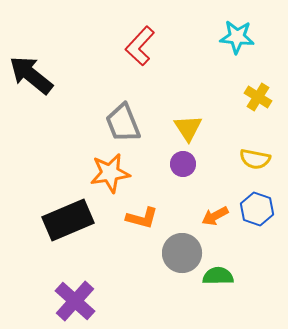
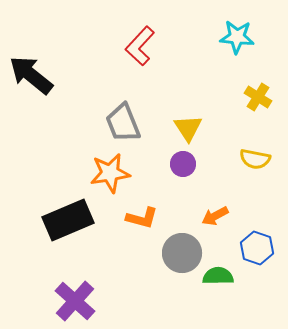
blue hexagon: moved 39 px down
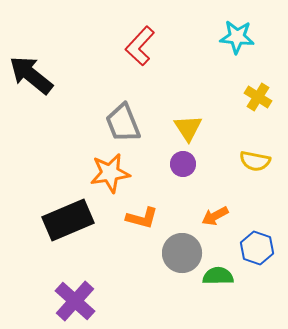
yellow semicircle: moved 2 px down
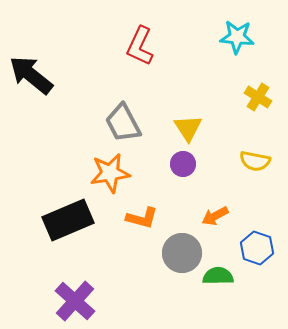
red L-shape: rotated 18 degrees counterclockwise
gray trapezoid: rotated 6 degrees counterclockwise
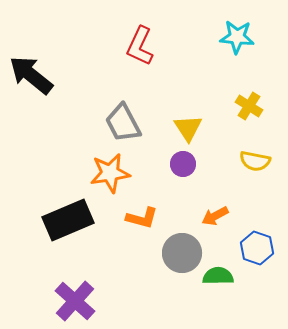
yellow cross: moved 9 px left, 9 px down
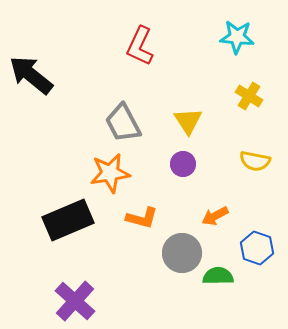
yellow cross: moved 10 px up
yellow triangle: moved 7 px up
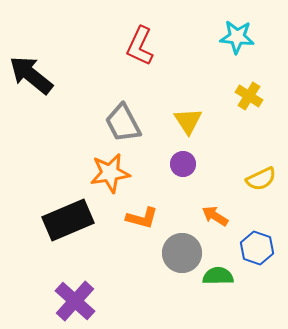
yellow semicircle: moved 6 px right, 18 px down; rotated 36 degrees counterclockwise
orange arrow: rotated 60 degrees clockwise
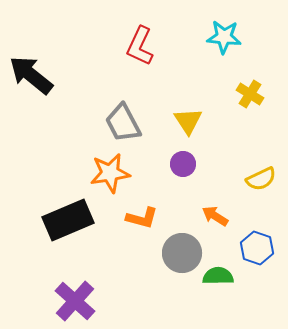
cyan star: moved 13 px left
yellow cross: moved 1 px right, 2 px up
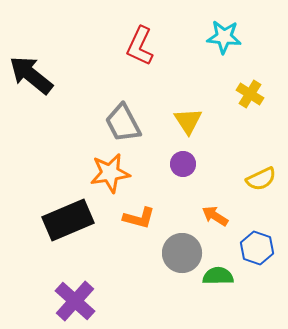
orange L-shape: moved 3 px left
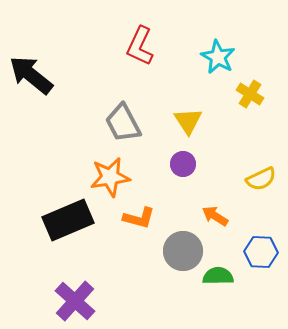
cyan star: moved 6 px left, 20 px down; rotated 24 degrees clockwise
orange star: moved 4 px down
blue hexagon: moved 4 px right, 4 px down; rotated 16 degrees counterclockwise
gray circle: moved 1 px right, 2 px up
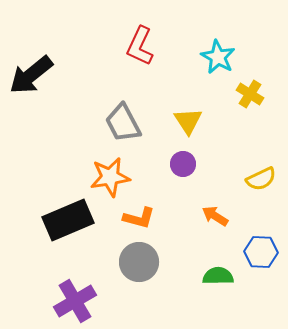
black arrow: rotated 78 degrees counterclockwise
gray circle: moved 44 px left, 11 px down
purple cross: rotated 18 degrees clockwise
